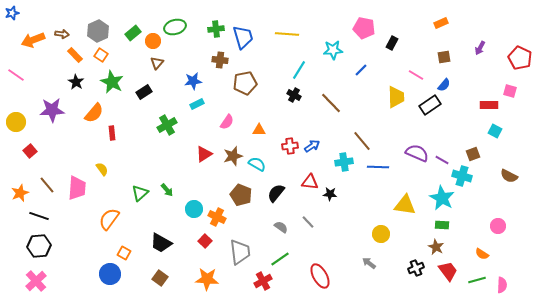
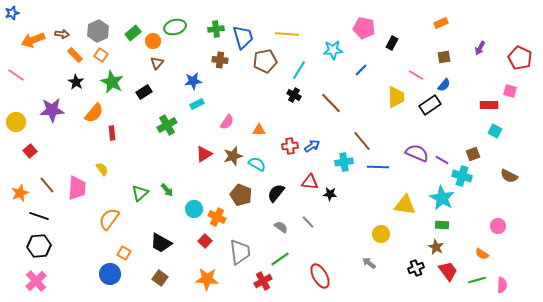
brown pentagon at (245, 83): moved 20 px right, 22 px up
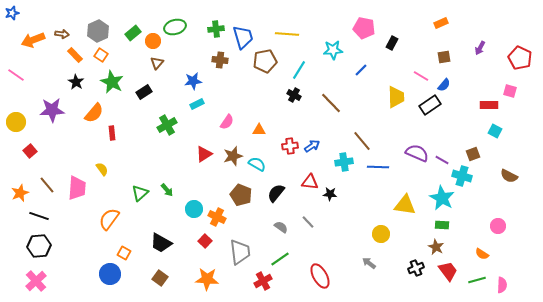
pink line at (416, 75): moved 5 px right, 1 px down
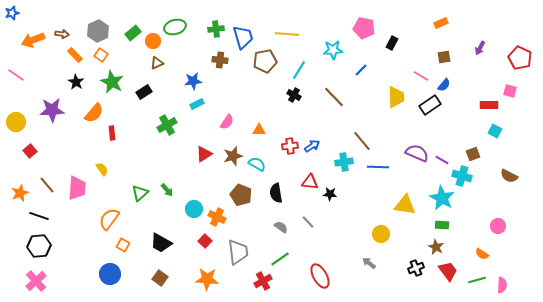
brown triangle at (157, 63): rotated 24 degrees clockwise
brown line at (331, 103): moved 3 px right, 6 px up
black semicircle at (276, 193): rotated 48 degrees counterclockwise
gray trapezoid at (240, 252): moved 2 px left
orange square at (124, 253): moved 1 px left, 8 px up
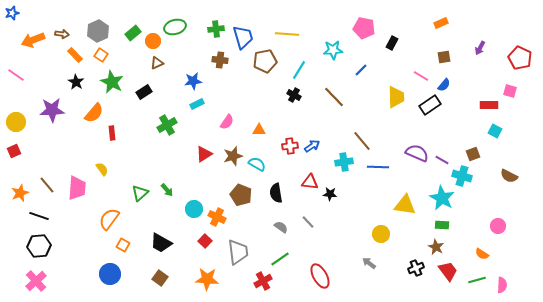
red square at (30, 151): moved 16 px left; rotated 16 degrees clockwise
